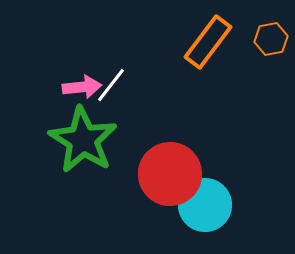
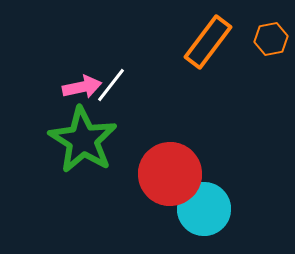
pink arrow: rotated 6 degrees counterclockwise
cyan circle: moved 1 px left, 4 px down
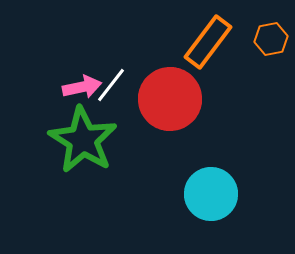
red circle: moved 75 px up
cyan circle: moved 7 px right, 15 px up
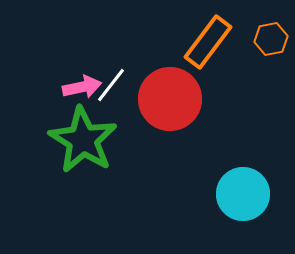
cyan circle: moved 32 px right
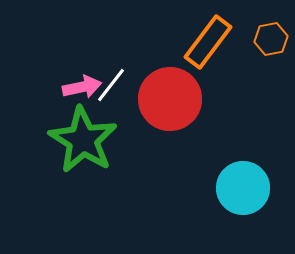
cyan circle: moved 6 px up
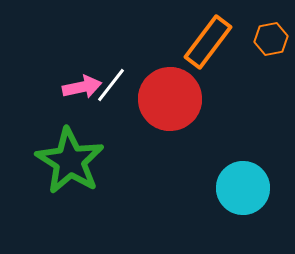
green star: moved 13 px left, 21 px down
